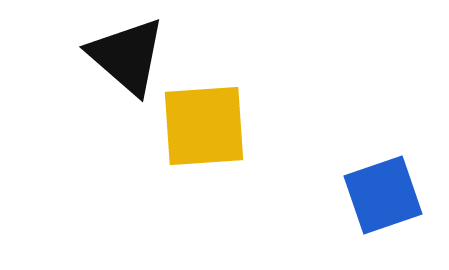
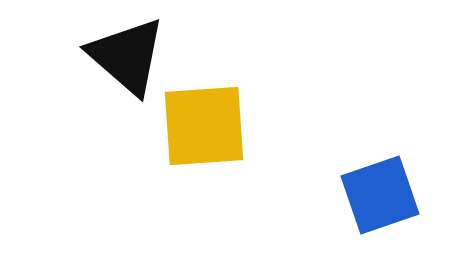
blue square: moved 3 px left
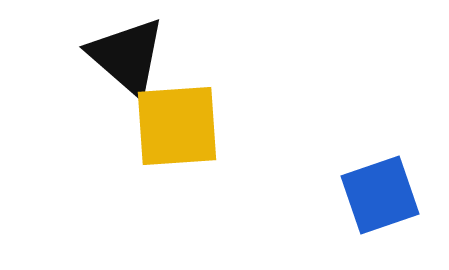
yellow square: moved 27 px left
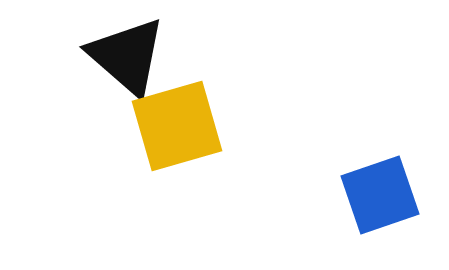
yellow square: rotated 12 degrees counterclockwise
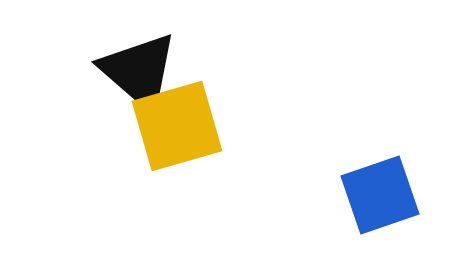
black triangle: moved 12 px right, 15 px down
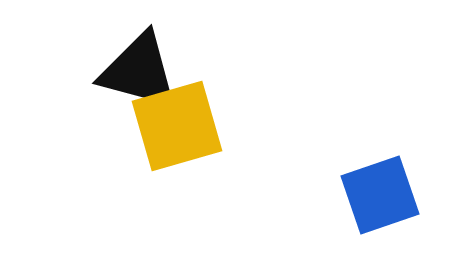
black triangle: rotated 26 degrees counterclockwise
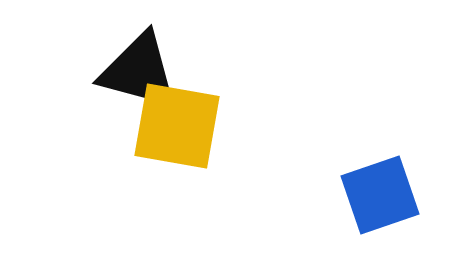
yellow square: rotated 26 degrees clockwise
